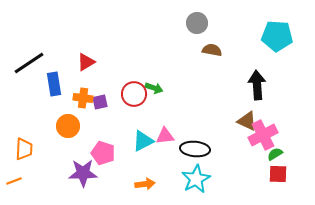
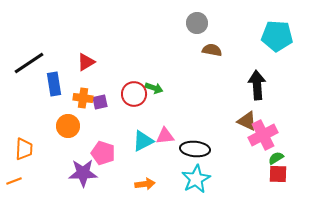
green semicircle: moved 1 px right, 4 px down
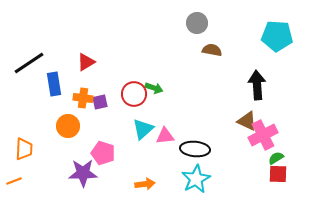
cyan triangle: moved 12 px up; rotated 15 degrees counterclockwise
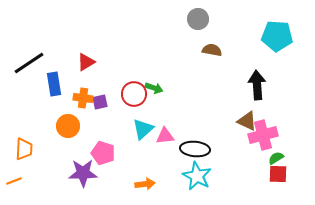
gray circle: moved 1 px right, 4 px up
pink cross: rotated 12 degrees clockwise
cyan star: moved 1 px right, 3 px up; rotated 16 degrees counterclockwise
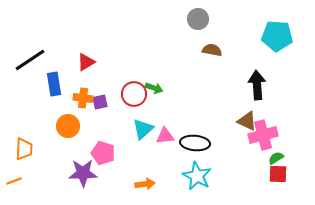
black line: moved 1 px right, 3 px up
black ellipse: moved 6 px up
